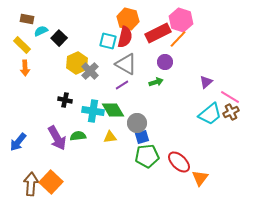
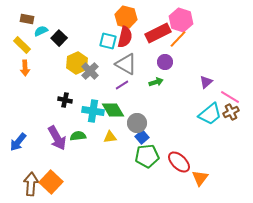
orange hexagon: moved 2 px left, 2 px up
blue square: rotated 24 degrees counterclockwise
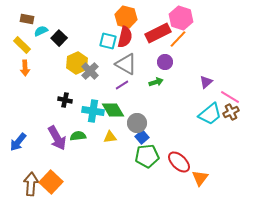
pink hexagon: moved 2 px up
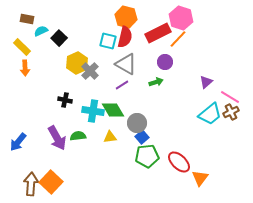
yellow rectangle: moved 2 px down
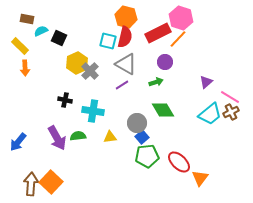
black square: rotated 21 degrees counterclockwise
yellow rectangle: moved 2 px left, 1 px up
green diamond: moved 50 px right
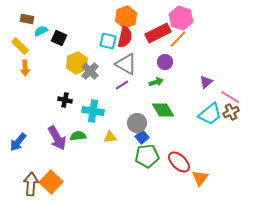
orange hexagon: rotated 25 degrees clockwise
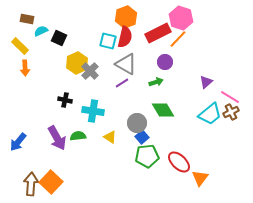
purple line: moved 2 px up
yellow triangle: rotated 40 degrees clockwise
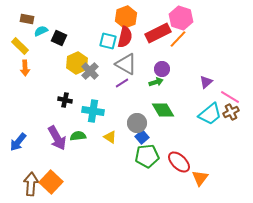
purple circle: moved 3 px left, 7 px down
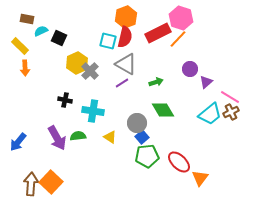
purple circle: moved 28 px right
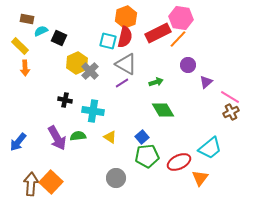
pink hexagon: rotated 10 degrees counterclockwise
purple circle: moved 2 px left, 4 px up
cyan trapezoid: moved 34 px down
gray circle: moved 21 px left, 55 px down
red ellipse: rotated 70 degrees counterclockwise
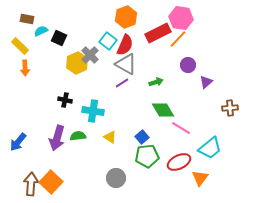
red semicircle: moved 8 px down; rotated 10 degrees clockwise
cyan square: rotated 24 degrees clockwise
gray cross: moved 16 px up
pink line: moved 49 px left, 31 px down
brown cross: moved 1 px left, 4 px up; rotated 21 degrees clockwise
purple arrow: rotated 45 degrees clockwise
